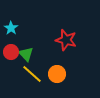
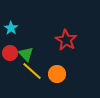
red star: rotated 15 degrees clockwise
red circle: moved 1 px left, 1 px down
yellow line: moved 3 px up
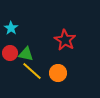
red star: moved 1 px left
green triangle: rotated 35 degrees counterclockwise
orange circle: moved 1 px right, 1 px up
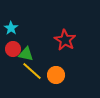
red circle: moved 3 px right, 4 px up
orange circle: moved 2 px left, 2 px down
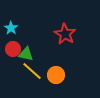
red star: moved 6 px up
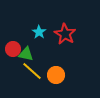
cyan star: moved 28 px right, 4 px down
